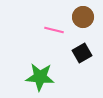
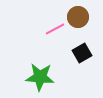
brown circle: moved 5 px left
pink line: moved 1 px right, 1 px up; rotated 42 degrees counterclockwise
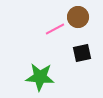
black square: rotated 18 degrees clockwise
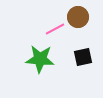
black square: moved 1 px right, 4 px down
green star: moved 18 px up
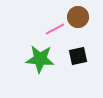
black square: moved 5 px left, 1 px up
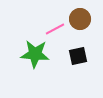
brown circle: moved 2 px right, 2 px down
green star: moved 5 px left, 5 px up
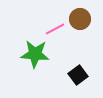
black square: moved 19 px down; rotated 24 degrees counterclockwise
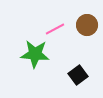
brown circle: moved 7 px right, 6 px down
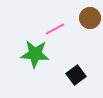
brown circle: moved 3 px right, 7 px up
black square: moved 2 px left
